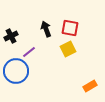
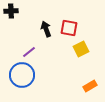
red square: moved 1 px left
black cross: moved 25 px up; rotated 24 degrees clockwise
yellow square: moved 13 px right
blue circle: moved 6 px right, 4 px down
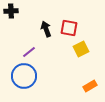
blue circle: moved 2 px right, 1 px down
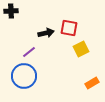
black arrow: moved 4 px down; rotated 98 degrees clockwise
orange rectangle: moved 2 px right, 3 px up
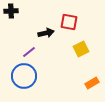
red square: moved 6 px up
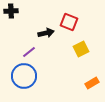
red square: rotated 12 degrees clockwise
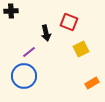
black arrow: rotated 91 degrees clockwise
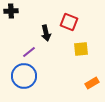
yellow square: rotated 21 degrees clockwise
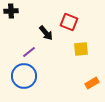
black arrow: rotated 28 degrees counterclockwise
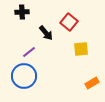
black cross: moved 11 px right, 1 px down
red square: rotated 18 degrees clockwise
